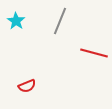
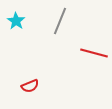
red semicircle: moved 3 px right
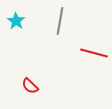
gray line: rotated 12 degrees counterclockwise
red semicircle: rotated 66 degrees clockwise
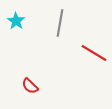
gray line: moved 2 px down
red line: rotated 16 degrees clockwise
